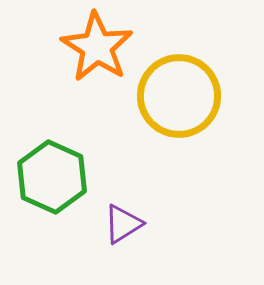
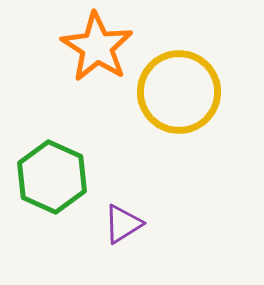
yellow circle: moved 4 px up
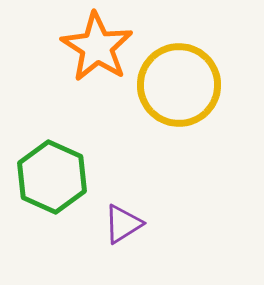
yellow circle: moved 7 px up
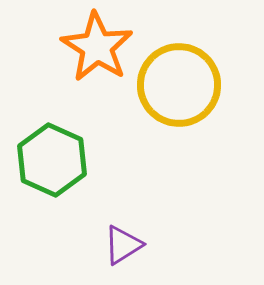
green hexagon: moved 17 px up
purple triangle: moved 21 px down
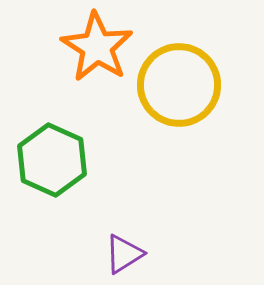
purple triangle: moved 1 px right, 9 px down
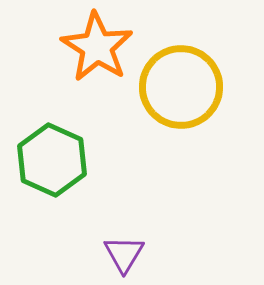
yellow circle: moved 2 px right, 2 px down
purple triangle: rotated 27 degrees counterclockwise
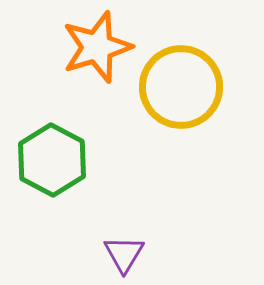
orange star: rotated 22 degrees clockwise
green hexagon: rotated 4 degrees clockwise
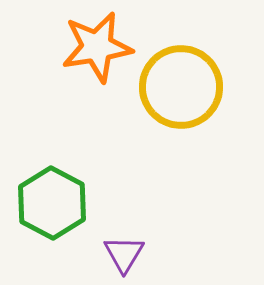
orange star: rotated 8 degrees clockwise
green hexagon: moved 43 px down
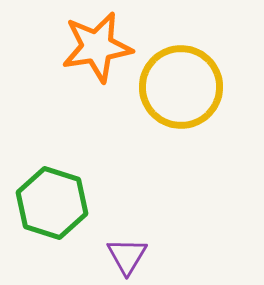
green hexagon: rotated 10 degrees counterclockwise
purple triangle: moved 3 px right, 2 px down
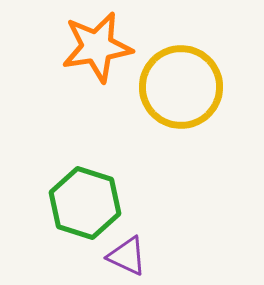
green hexagon: moved 33 px right
purple triangle: rotated 36 degrees counterclockwise
